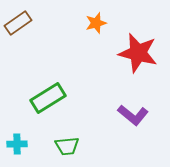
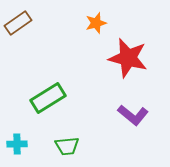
red star: moved 10 px left, 5 px down
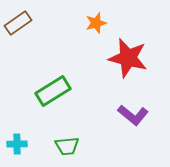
green rectangle: moved 5 px right, 7 px up
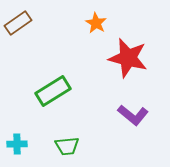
orange star: rotated 25 degrees counterclockwise
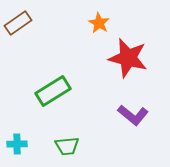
orange star: moved 3 px right
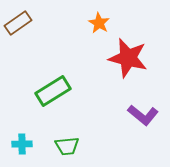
purple L-shape: moved 10 px right
cyan cross: moved 5 px right
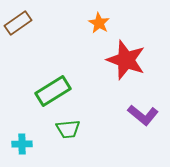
red star: moved 2 px left, 2 px down; rotated 6 degrees clockwise
green trapezoid: moved 1 px right, 17 px up
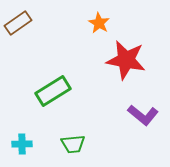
red star: rotated 9 degrees counterclockwise
green trapezoid: moved 5 px right, 15 px down
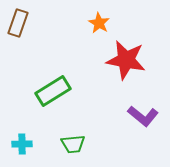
brown rectangle: rotated 36 degrees counterclockwise
purple L-shape: moved 1 px down
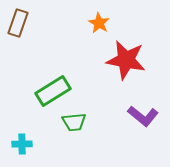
green trapezoid: moved 1 px right, 22 px up
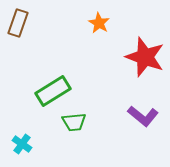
red star: moved 19 px right, 3 px up; rotated 9 degrees clockwise
cyan cross: rotated 36 degrees clockwise
